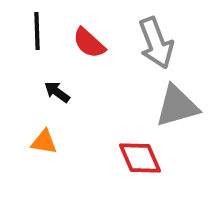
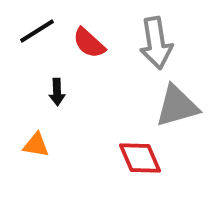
black line: rotated 60 degrees clockwise
gray arrow: rotated 12 degrees clockwise
black arrow: rotated 128 degrees counterclockwise
orange triangle: moved 8 px left, 3 px down
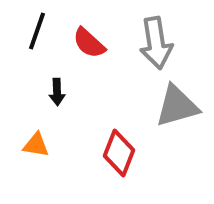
black line: rotated 39 degrees counterclockwise
red diamond: moved 21 px left, 5 px up; rotated 45 degrees clockwise
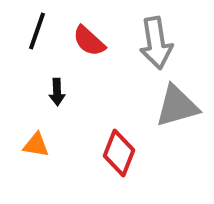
red semicircle: moved 2 px up
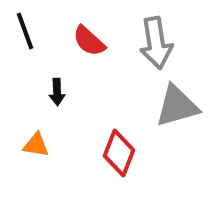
black line: moved 12 px left; rotated 39 degrees counterclockwise
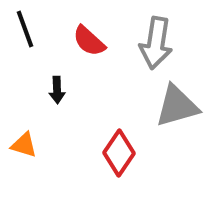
black line: moved 2 px up
gray arrow: rotated 18 degrees clockwise
black arrow: moved 2 px up
orange triangle: moved 12 px left; rotated 8 degrees clockwise
red diamond: rotated 12 degrees clockwise
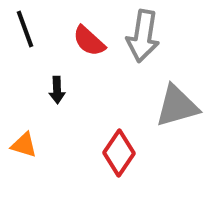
gray arrow: moved 13 px left, 7 px up
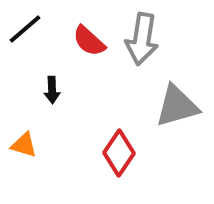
black line: rotated 69 degrees clockwise
gray arrow: moved 1 px left, 3 px down
black arrow: moved 5 px left
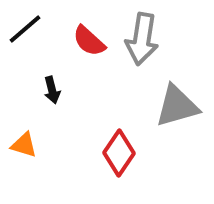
black arrow: rotated 12 degrees counterclockwise
